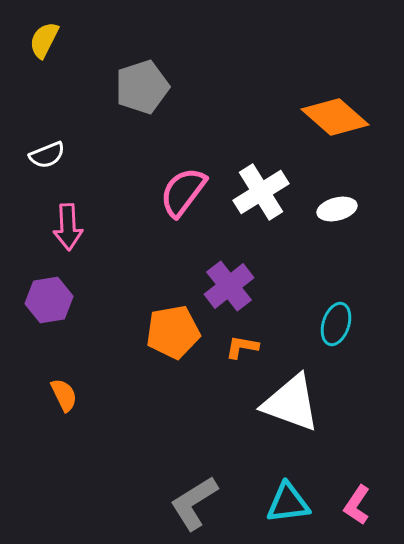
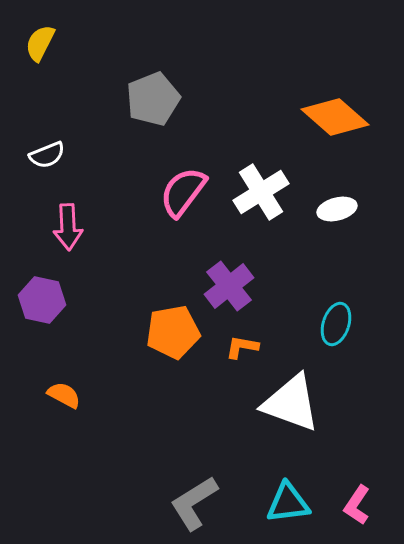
yellow semicircle: moved 4 px left, 3 px down
gray pentagon: moved 11 px right, 12 px down; rotated 4 degrees counterclockwise
purple hexagon: moved 7 px left; rotated 21 degrees clockwise
orange semicircle: rotated 36 degrees counterclockwise
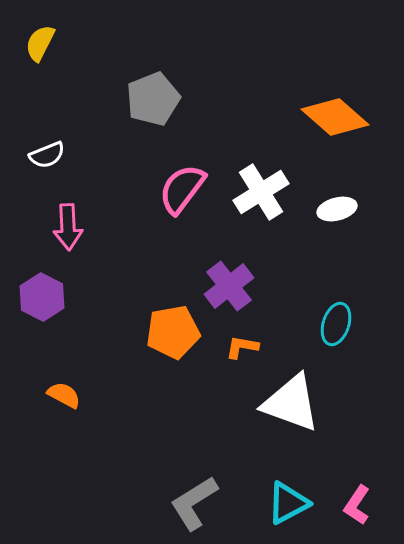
pink semicircle: moved 1 px left, 3 px up
purple hexagon: moved 3 px up; rotated 15 degrees clockwise
cyan triangle: rotated 21 degrees counterclockwise
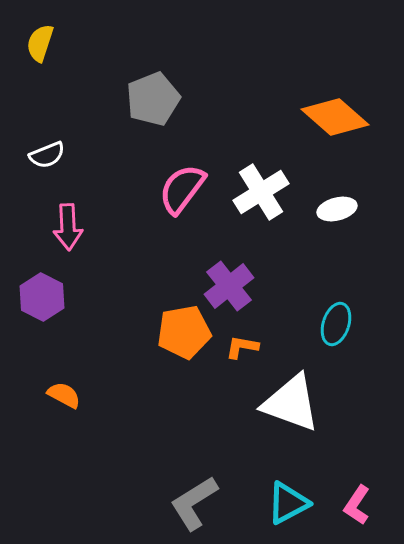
yellow semicircle: rotated 9 degrees counterclockwise
orange pentagon: moved 11 px right
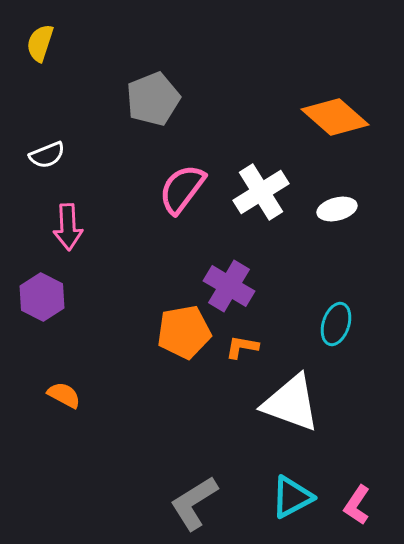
purple cross: rotated 21 degrees counterclockwise
cyan triangle: moved 4 px right, 6 px up
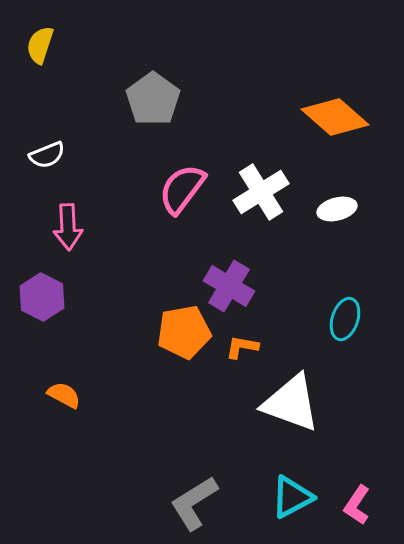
yellow semicircle: moved 2 px down
gray pentagon: rotated 14 degrees counterclockwise
cyan ellipse: moved 9 px right, 5 px up
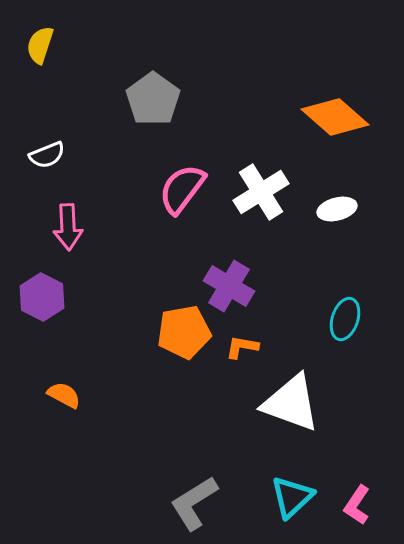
cyan triangle: rotated 15 degrees counterclockwise
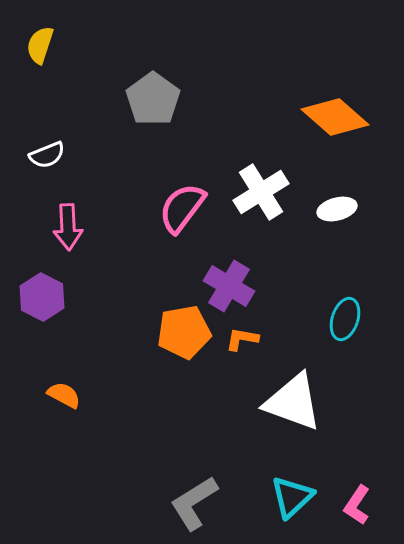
pink semicircle: moved 19 px down
orange L-shape: moved 8 px up
white triangle: moved 2 px right, 1 px up
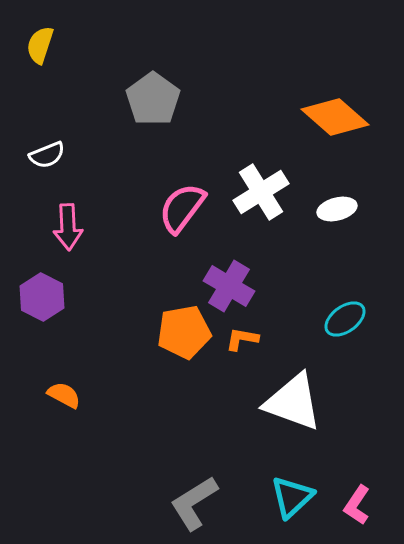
cyan ellipse: rotated 36 degrees clockwise
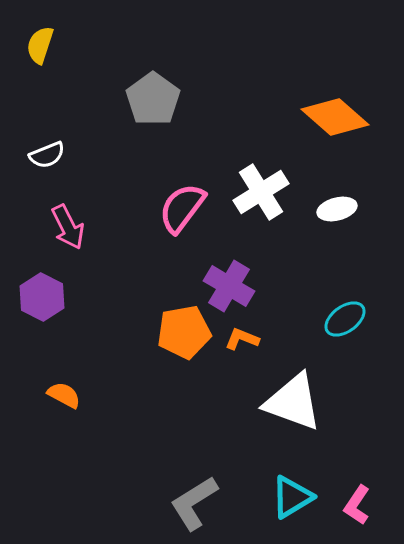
pink arrow: rotated 24 degrees counterclockwise
orange L-shape: rotated 12 degrees clockwise
cyan triangle: rotated 12 degrees clockwise
